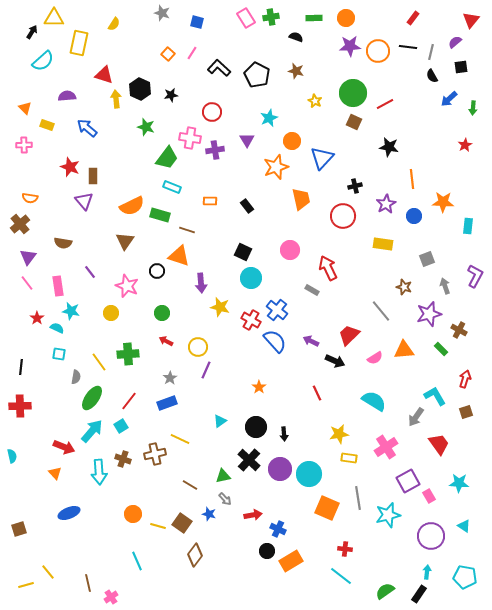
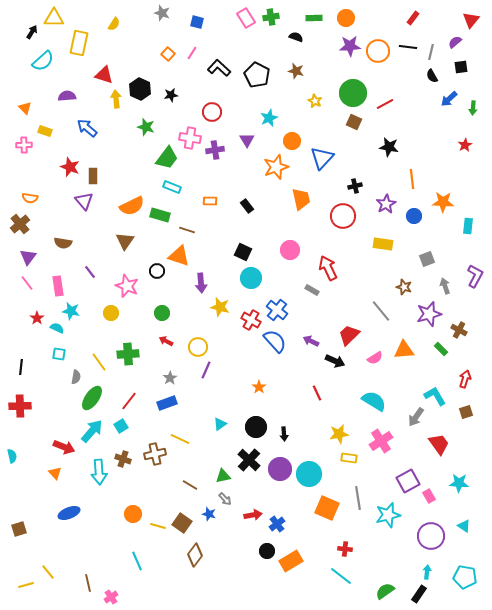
yellow rectangle at (47, 125): moved 2 px left, 6 px down
cyan triangle at (220, 421): moved 3 px down
pink cross at (386, 447): moved 5 px left, 6 px up
blue cross at (278, 529): moved 1 px left, 5 px up; rotated 28 degrees clockwise
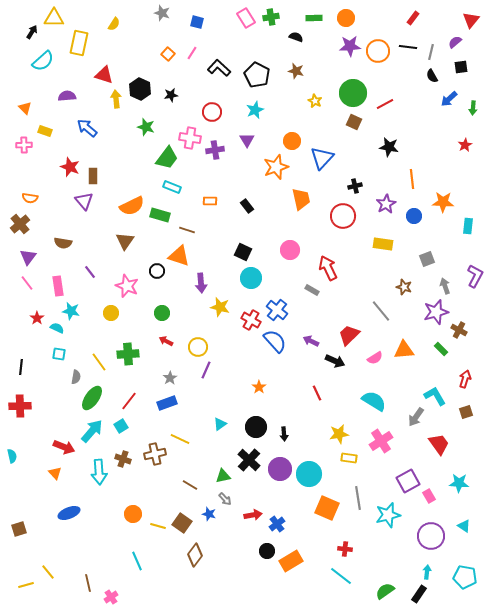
cyan star at (269, 118): moved 14 px left, 8 px up
purple star at (429, 314): moved 7 px right, 2 px up
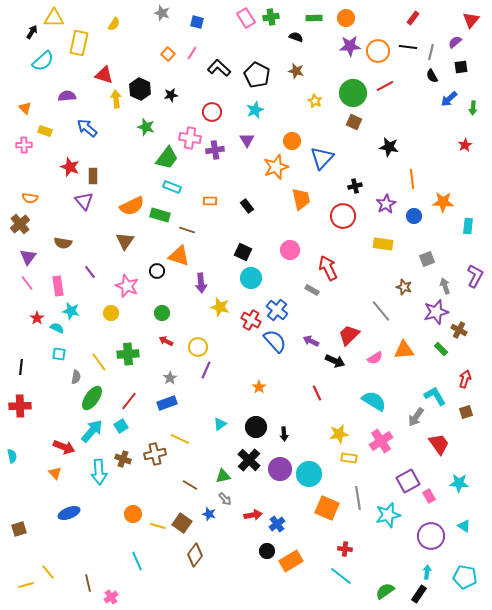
red line at (385, 104): moved 18 px up
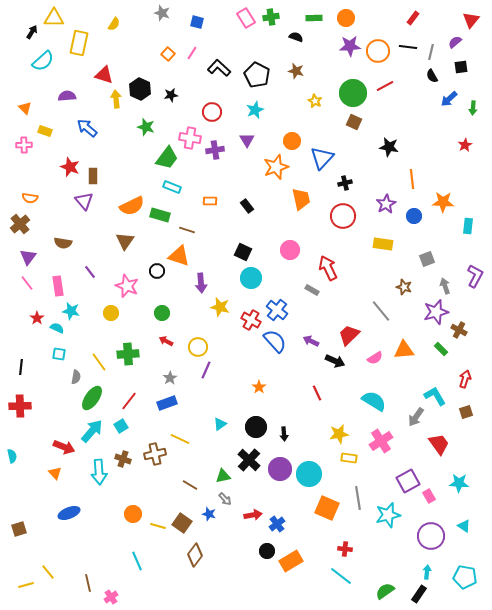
black cross at (355, 186): moved 10 px left, 3 px up
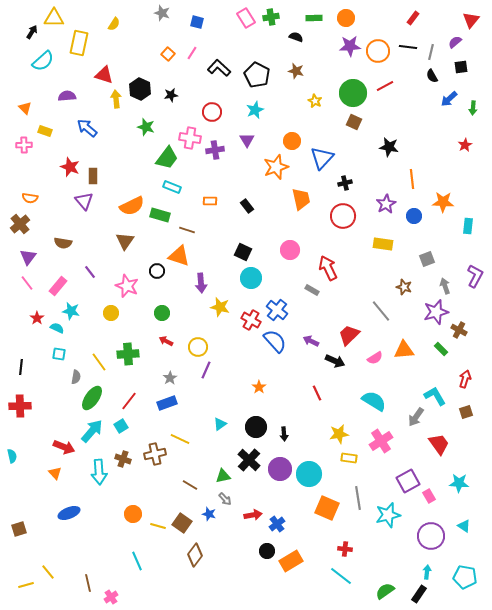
pink rectangle at (58, 286): rotated 48 degrees clockwise
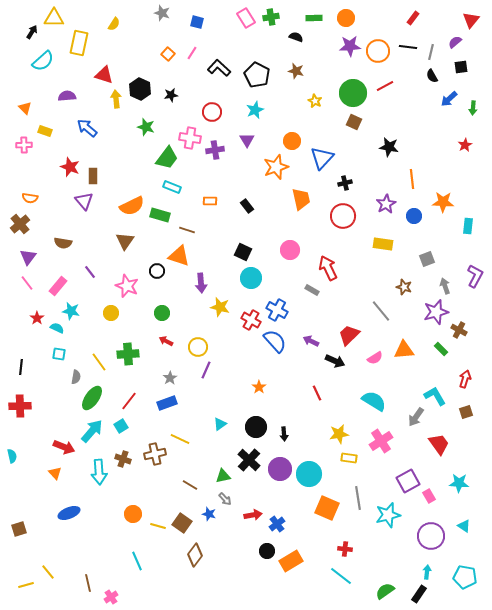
blue cross at (277, 310): rotated 10 degrees counterclockwise
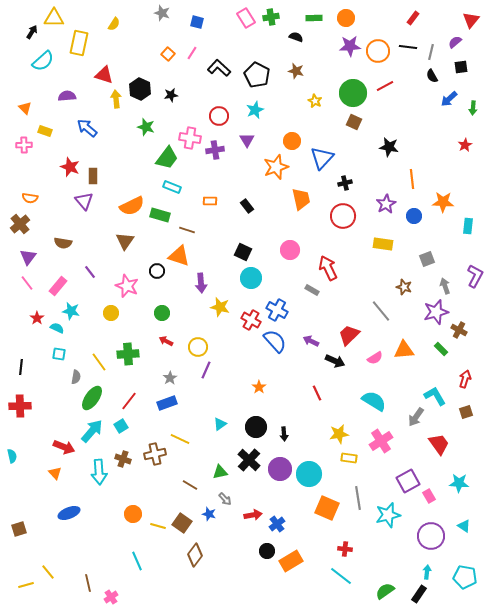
red circle at (212, 112): moved 7 px right, 4 px down
green triangle at (223, 476): moved 3 px left, 4 px up
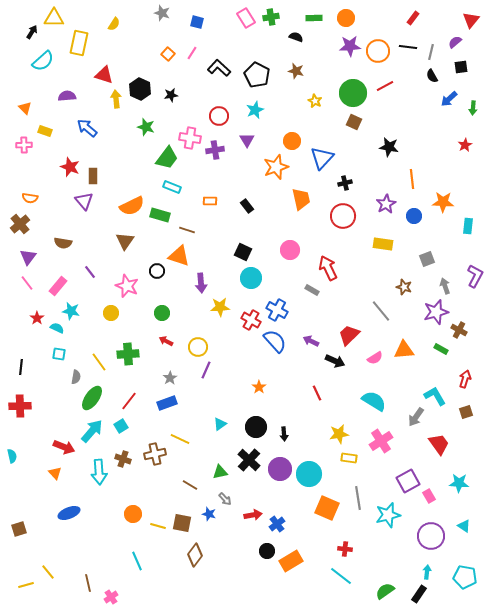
yellow star at (220, 307): rotated 18 degrees counterclockwise
green rectangle at (441, 349): rotated 16 degrees counterclockwise
brown square at (182, 523): rotated 24 degrees counterclockwise
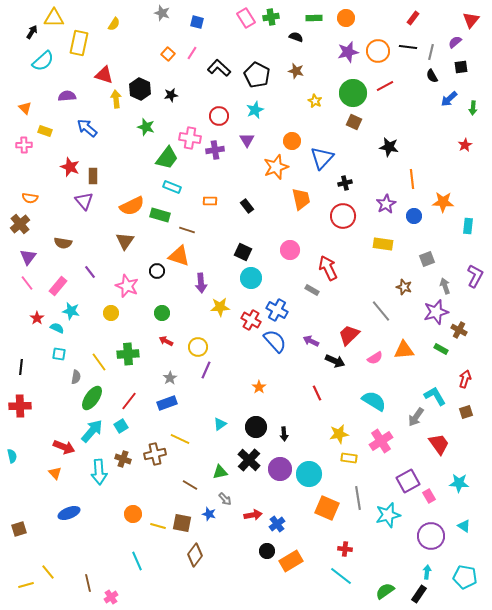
purple star at (350, 46): moved 2 px left, 6 px down; rotated 10 degrees counterclockwise
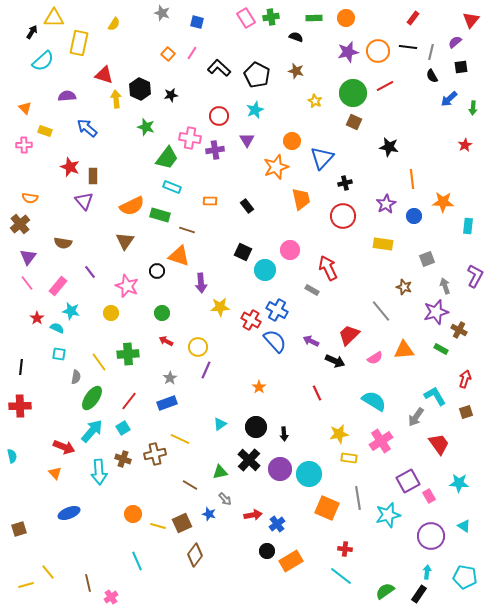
cyan circle at (251, 278): moved 14 px right, 8 px up
cyan square at (121, 426): moved 2 px right, 2 px down
brown square at (182, 523): rotated 36 degrees counterclockwise
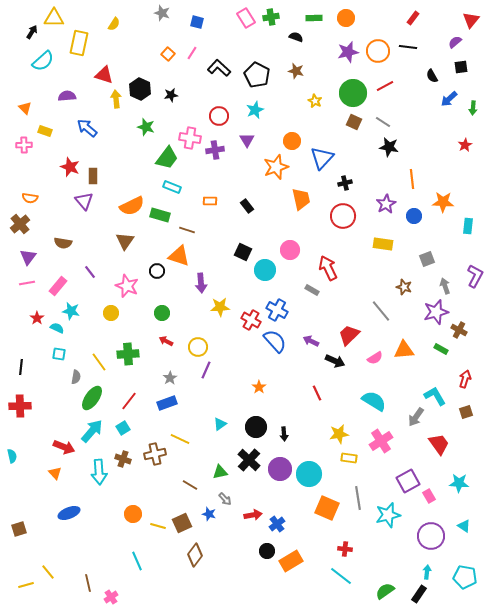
gray line at (431, 52): moved 48 px left, 70 px down; rotated 70 degrees counterclockwise
pink line at (27, 283): rotated 63 degrees counterclockwise
